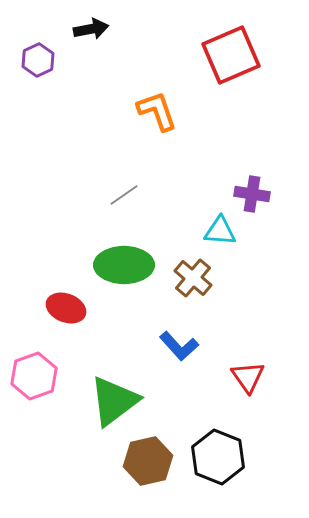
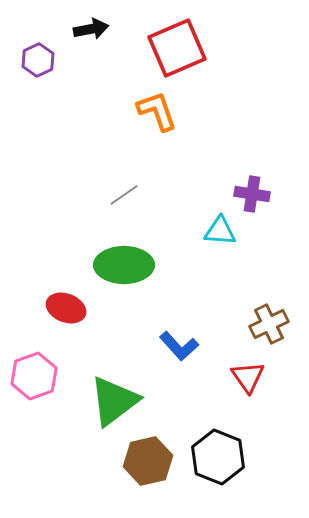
red square: moved 54 px left, 7 px up
brown cross: moved 76 px right, 46 px down; rotated 24 degrees clockwise
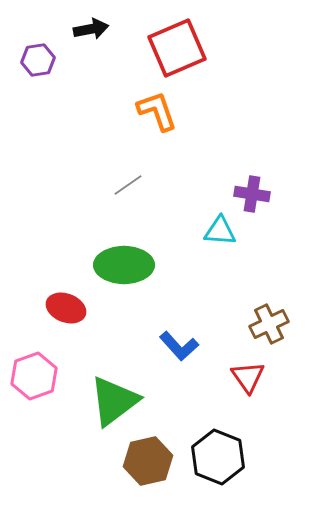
purple hexagon: rotated 16 degrees clockwise
gray line: moved 4 px right, 10 px up
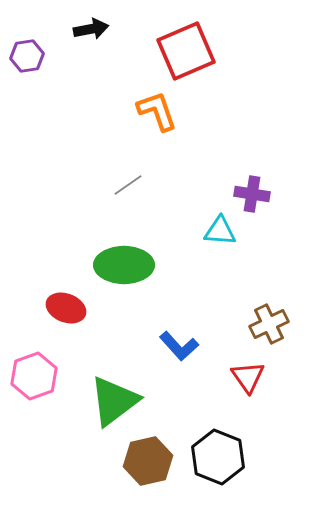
red square: moved 9 px right, 3 px down
purple hexagon: moved 11 px left, 4 px up
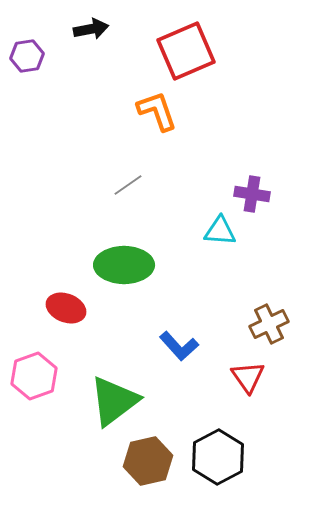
black hexagon: rotated 10 degrees clockwise
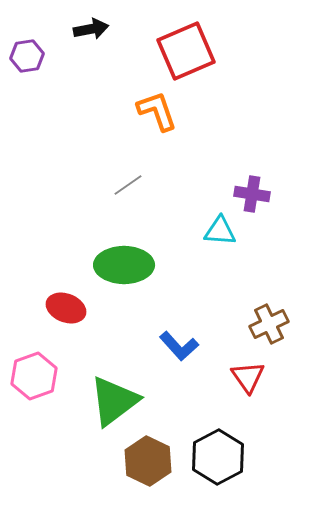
brown hexagon: rotated 21 degrees counterclockwise
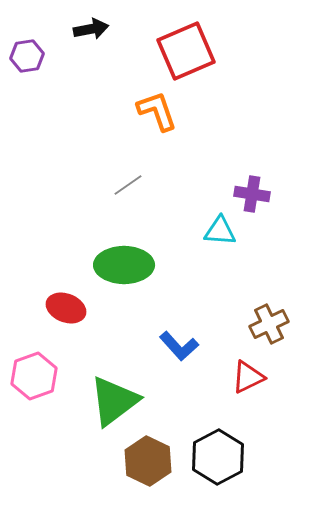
red triangle: rotated 39 degrees clockwise
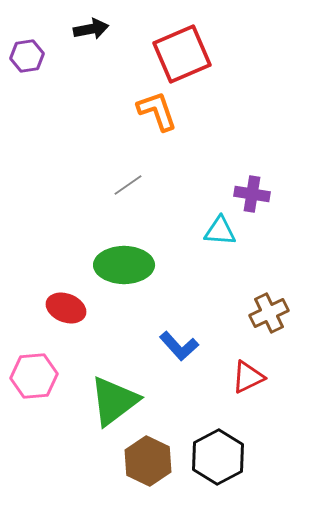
red square: moved 4 px left, 3 px down
brown cross: moved 11 px up
pink hexagon: rotated 15 degrees clockwise
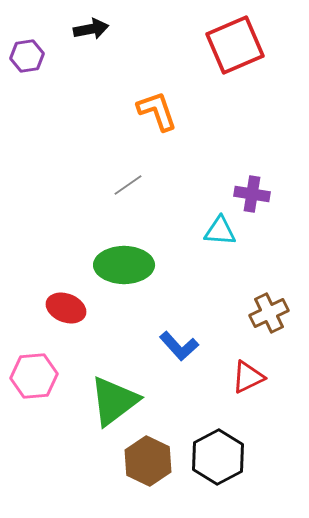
red square: moved 53 px right, 9 px up
